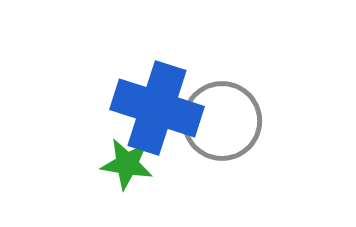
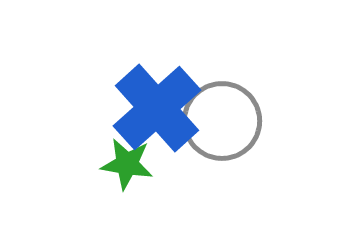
blue cross: rotated 30 degrees clockwise
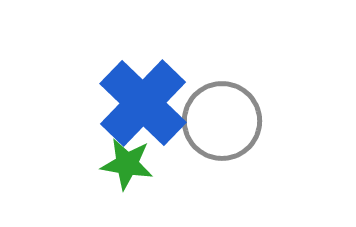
blue cross: moved 14 px left, 5 px up; rotated 4 degrees counterclockwise
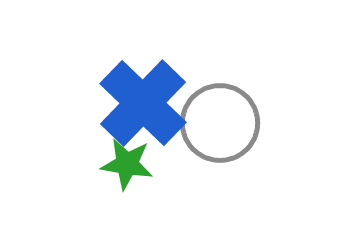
gray circle: moved 2 px left, 2 px down
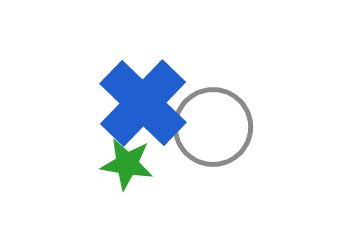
gray circle: moved 7 px left, 4 px down
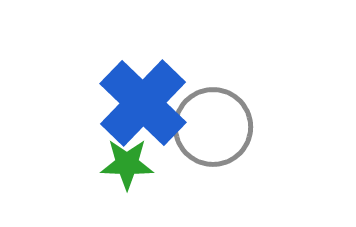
green star: rotated 8 degrees counterclockwise
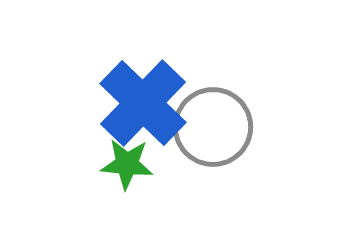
green star: rotated 4 degrees clockwise
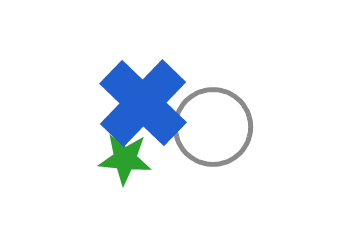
green star: moved 2 px left, 5 px up
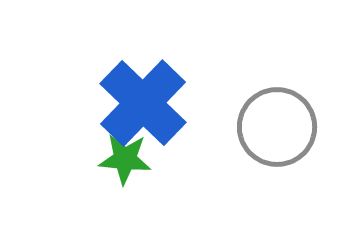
gray circle: moved 64 px right
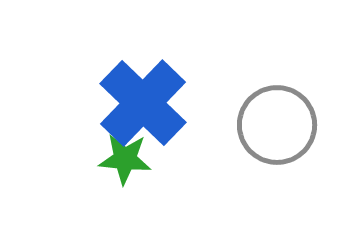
gray circle: moved 2 px up
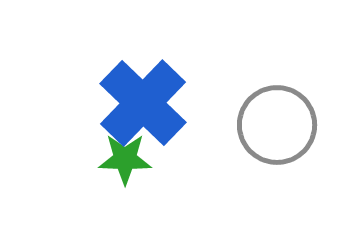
green star: rotated 4 degrees counterclockwise
